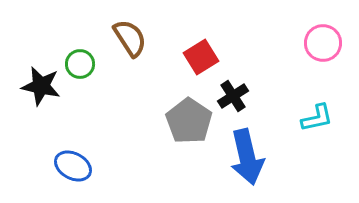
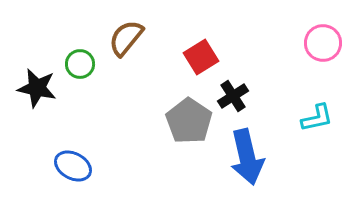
brown semicircle: moved 4 px left; rotated 108 degrees counterclockwise
black star: moved 4 px left, 2 px down
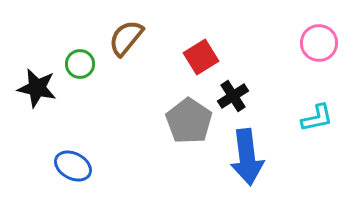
pink circle: moved 4 px left
blue arrow: rotated 6 degrees clockwise
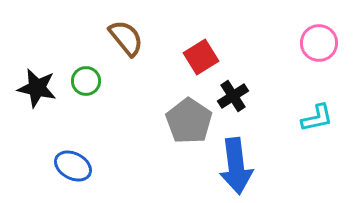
brown semicircle: rotated 102 degrees clockwise
green circle: moved 6 px right, 17 px down
blue arrow: moved 11 px left, 9 px down
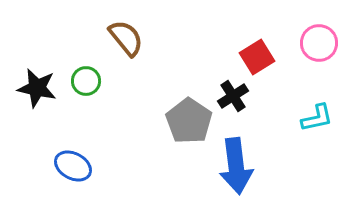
red square: moved 56 px right
